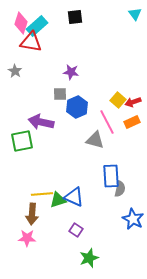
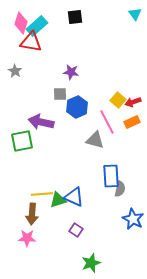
green star: moved 2 px right, 5 px down
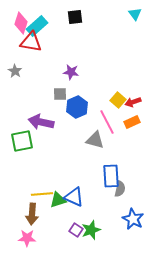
green star: moved 33 px up
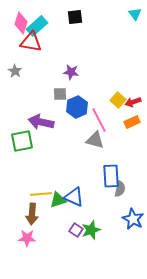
pink line: moved 8 px left, 2 px up
yellow line: moved 1 px left
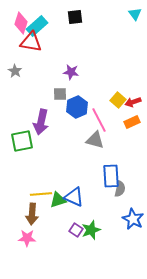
purple arrow: rotated 90 degrees counterclockwise
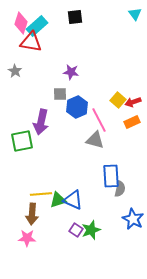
blue triangle: moved 1 px left, 3 px down
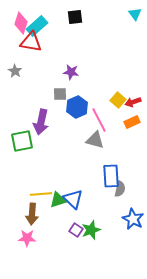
blue triangle: moved 1 px up; rotated 20 degrees clockwise
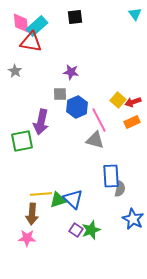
pink diamond: rotated 25 degrees counterclockwise
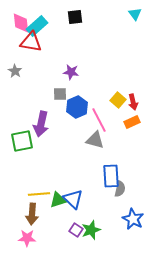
red arrow: rotated 84 degrees counterclockwise
purple arrow: moved 2 px down
yellow line: moved 2 px left
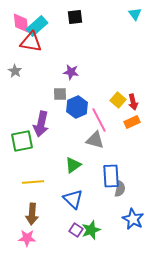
yellow line: moved 6 px left, 12 px up
green triangle: moved 15 px right, 35 px up; rotated 18 degrees counterclockwise
